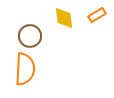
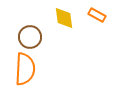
orange rectangle: rotated 60 degrees clockwise
brown circle: moved 1 px down
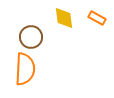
orange rectangle: moved 3 px down
brown circle: moved 1 px right
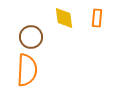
orange rectangle: rotated 66 degrees clockwise
orange semicircle: moved 2 px right, 1 px down
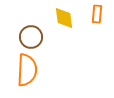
orange rectangle: moved 4 px up
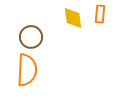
orange rectangle: moved 3 px right
yellow diamond: moved 9 px right
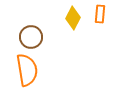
yellow diamond: rotated 35 degrees clockwise
orange semicircle: rotated 12 degrees counterclockwise
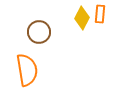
yellow diamond: moved 9 px right
brown circle: moved 8 px right, 5 px up
